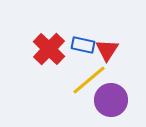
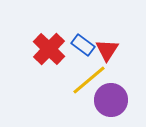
blue rectangle: rotated 25 degrees clockwise
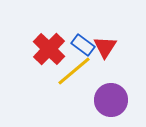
red triangle: moved 2 px left, 3 px up
yellow line: moved 15 px left, 9 px up
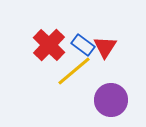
red cross: moved 4 px up
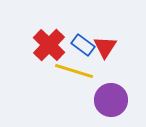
yellow line: rotated 57 degrees clockwise
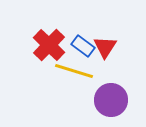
blue rectangle: moved 1 px down
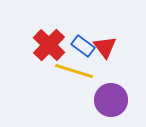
red triangle: rotated 10 degrees counterclockwise
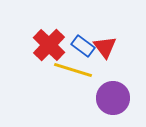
yellow line: moved 1 px left, 1 px up
purple circle: moved 2 px right, 2 px up
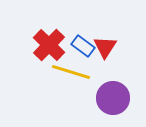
red triangle: rotated 10 degrees clockwise
yellow line: moved 2 px left, 2 px down
